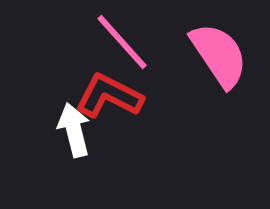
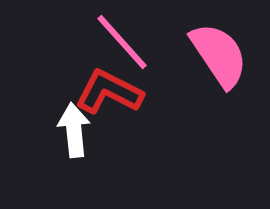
red L-shape: moved 4 px up
white arrow: rotated 8 degrees clockwise
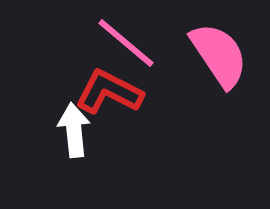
pink line: moved 4 px right, 1 px down; rotated 8 degrees counterclockwise
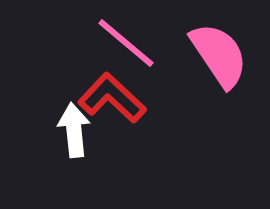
red L-shape: moved 3 px right, 6 px down; rotated 16 degrees clockwise
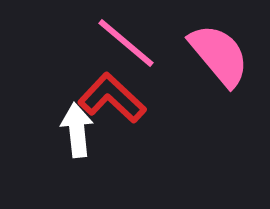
pink semicircle: rotated 6 degrees counterclockwise
white arrow: moved 3 px right
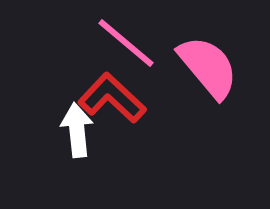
pink semicircle: moved 11 px left, 12 px down
